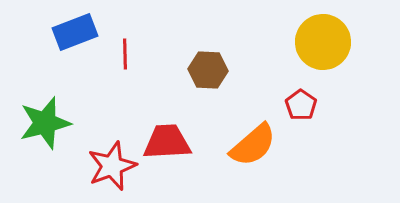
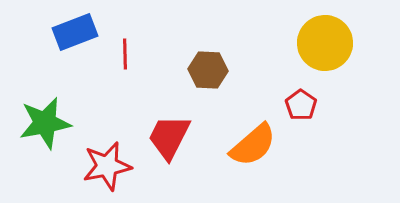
yellow circle: moved 2 px right, 1 px down
green star: rotated 4 degrees clockwise
red trapezoid: moved 2 px right, 5 px up; rotated 60 degrees counterclockwise
red star: moved 5 px left; rotated 9 degrees clockwise
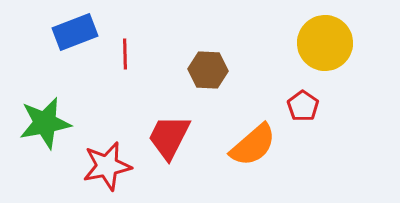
red pentagon: moved 2 px right, 1 px down
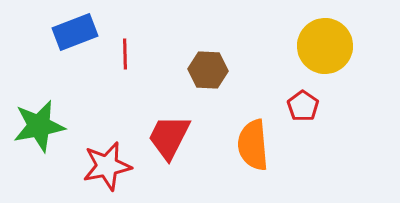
yellow circle: moved 3 px down
green star: moved 6 px left, 3 px down
orange semicircle: rotated 126 degrees clockwise
